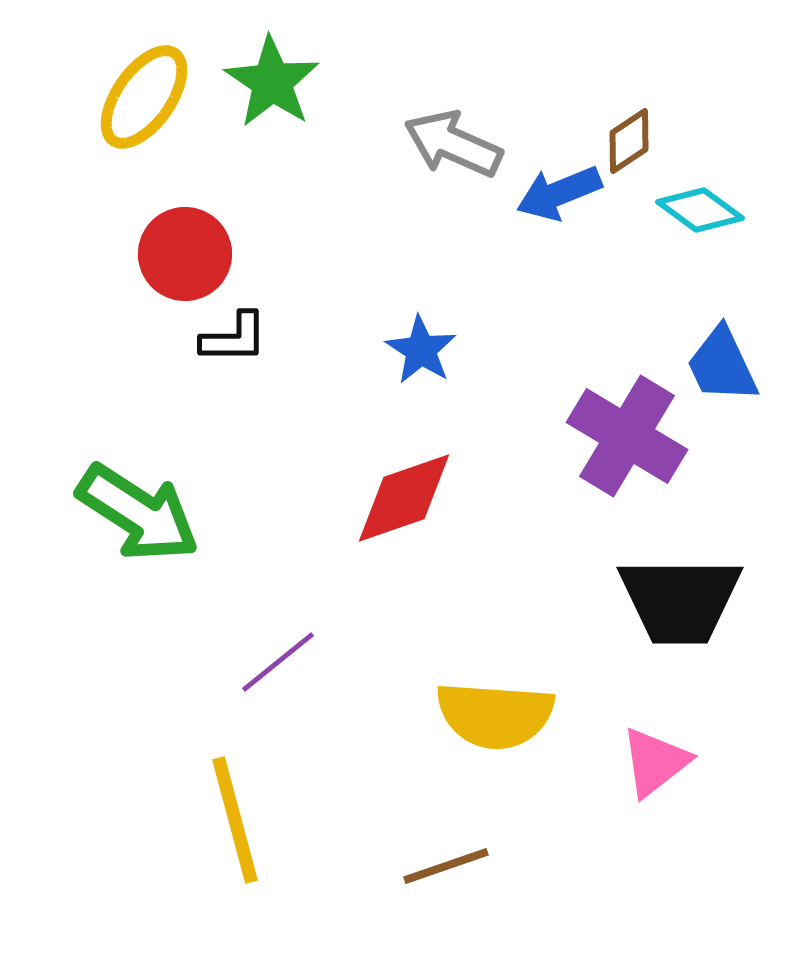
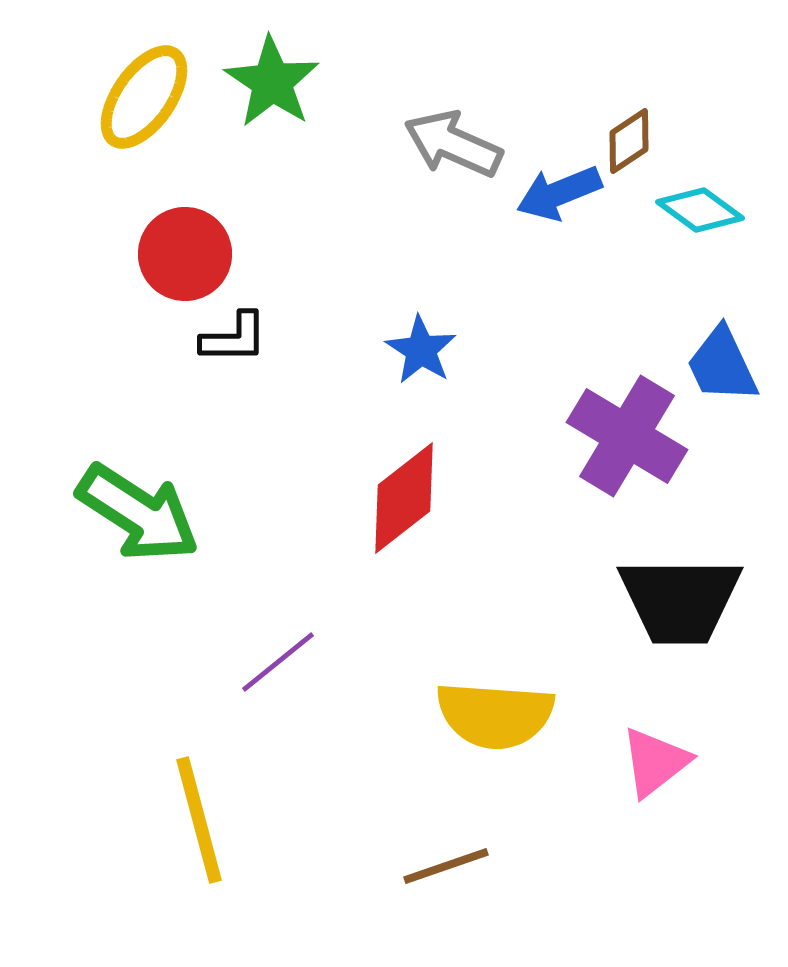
red diamond: rotated 19 degrees counterclockwise
yellow line: moved 36 px left
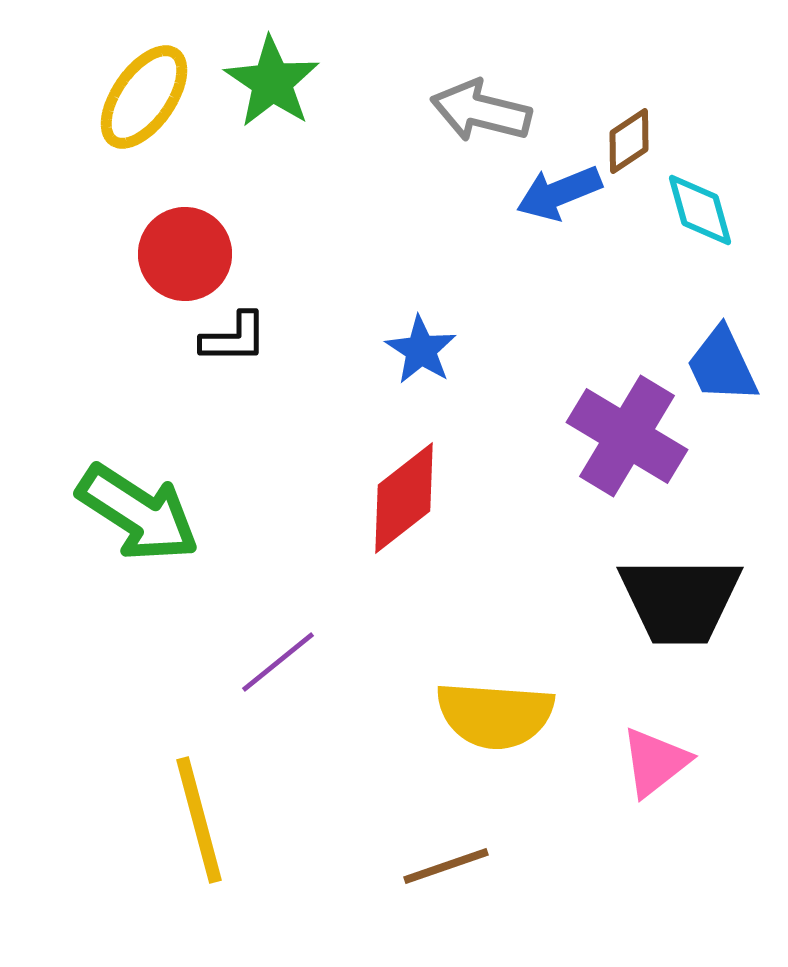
gray arrow: moved 28 px right, 33 px up; rotated 10 degrees counterclockwise
cyan diamond: rotated 38 degrees clockwise
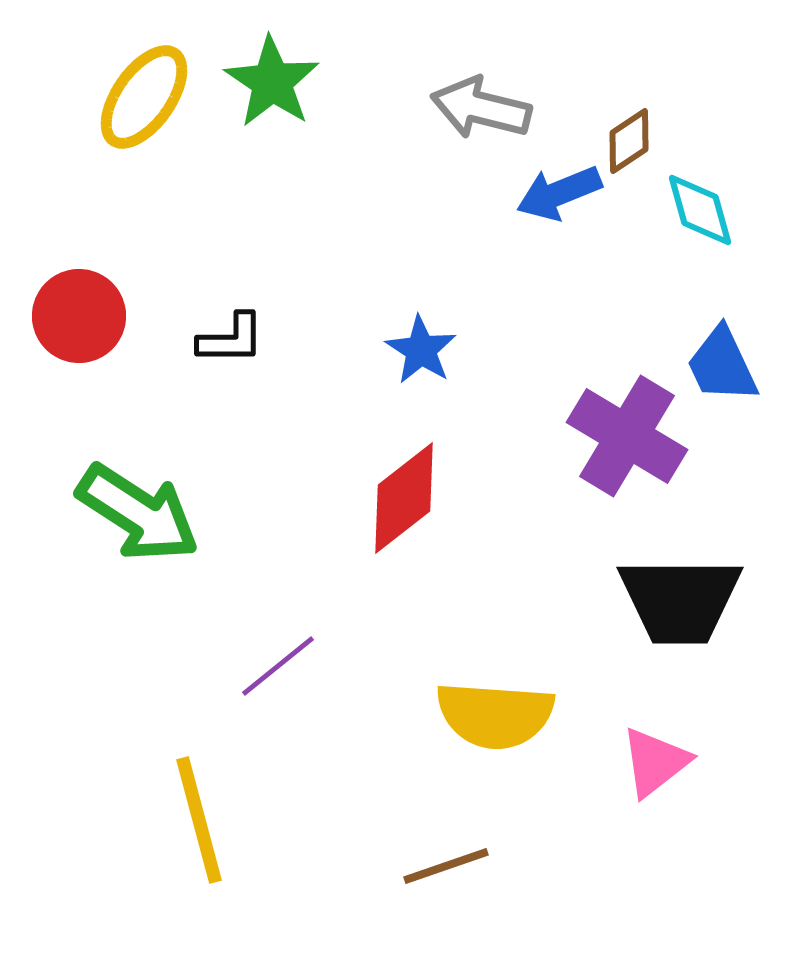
gray arrow: moved 3 px up
red circle: moved 106 px left, 62 px down
black L-shape: moved 3 px left, 1 px down
purple line: moved 4 px down
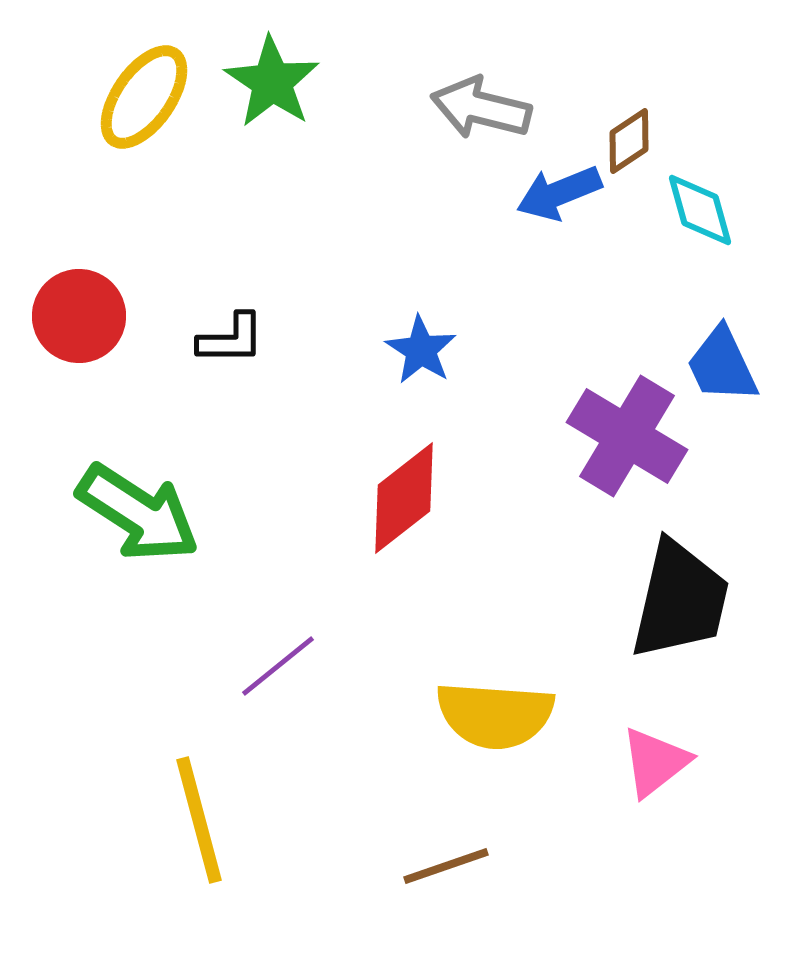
black trapezoid: rotated 77 degrees counterclockwise
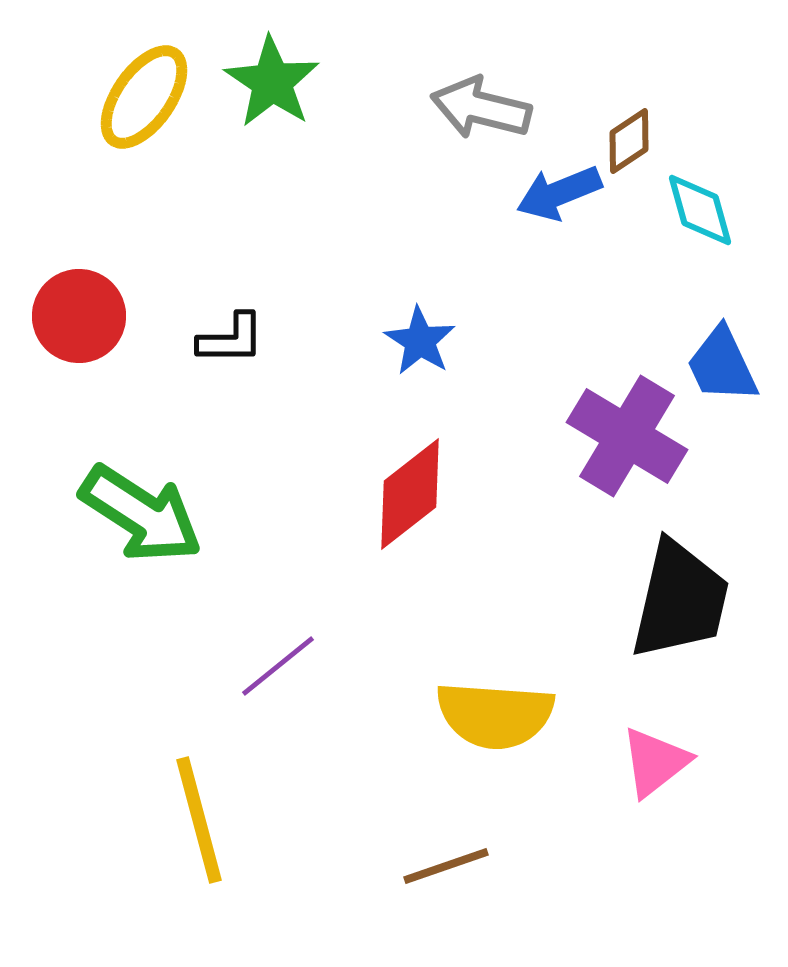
blue star: moved 1 px left, 9 px up
red diamond: moved 6 px right, 4 px up
green arrow: moved 3 px right, 1 px down
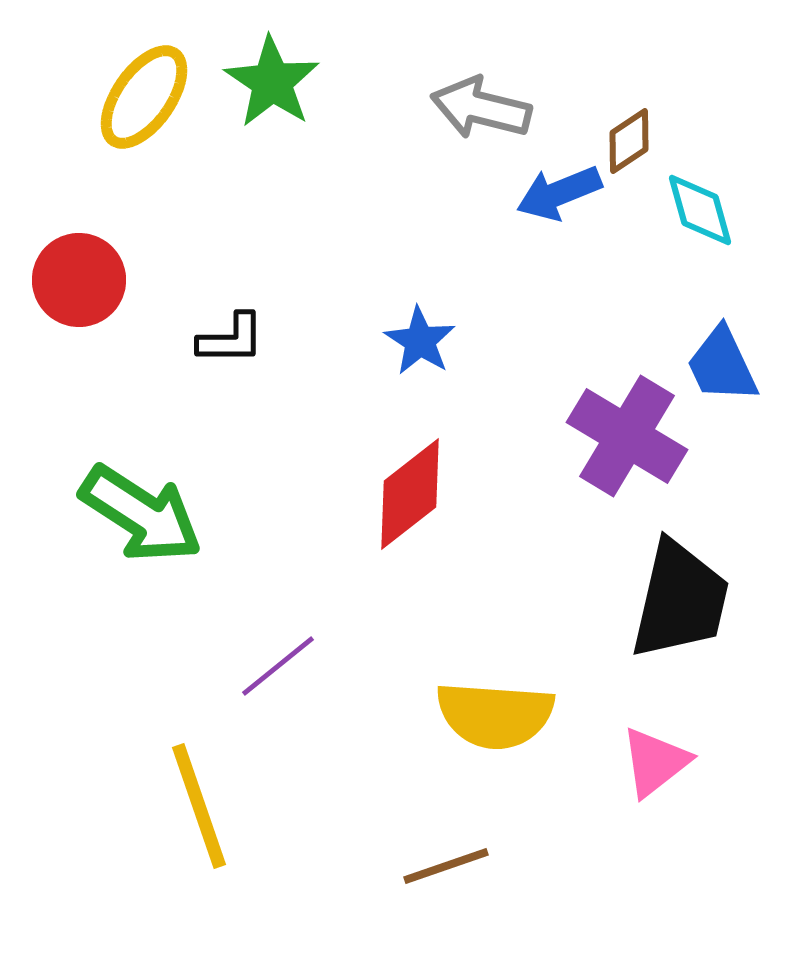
red circle: moved 36 px up
yellow line: moved 14 px up; rotated 4 degrees counterclockwise
